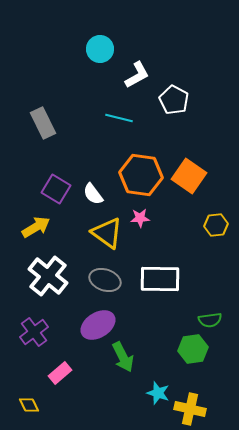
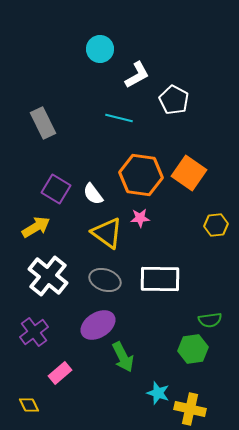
orange square: moved 3 px up
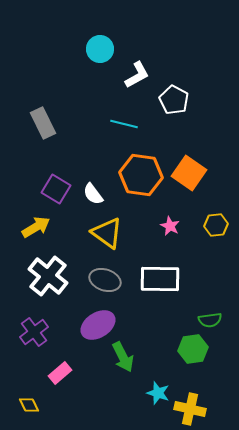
cyan line: moved 5 px right, 6 px down
pink star: moved 30 px right, 8 px down; rotated 30 degrees clockwise
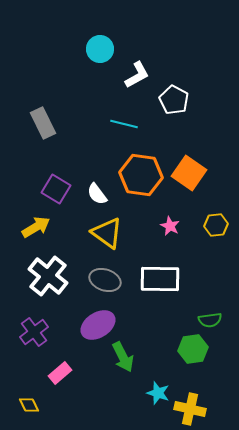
white semicircle: moved 4 px right
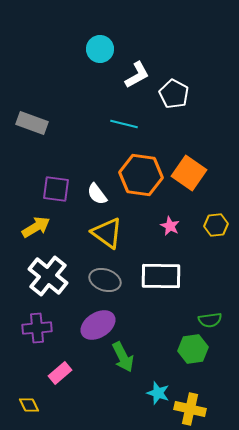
white pentagon: moved 6 px up
gray rectangle: moved 11 px left; rotated 44 degrees counterclockwise
purple square: rotated 24 degrees counterclockwise
white rectangle: moved 1 px right, 3 px up
purple cross: moved 3 px right, 4 px up; rotated 32 degrees clockwise
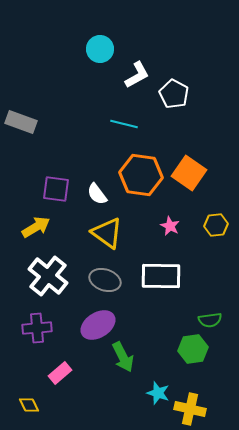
gray rectangle: moved 11 px left, 1 px up
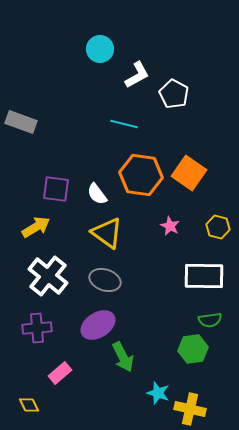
yellow hexagon: moved 2 px right, 2 px down; rotated 20 degrees clockwise
white rectangle: moved 43 px right
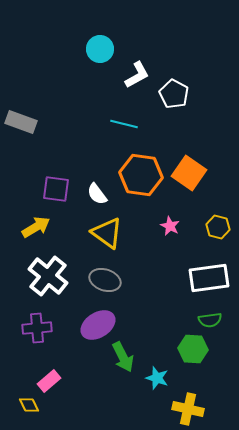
white rectangle: moved 5 px right, 2 px down; rotated 9 degrees counterclockwise
green hexagon: rotated 12 degrees clockwise
pink rectangle: moved 11 px left, 8 px down
cyan star: moved 1 px left, 15 px up
yellow cross: moved 2 px left
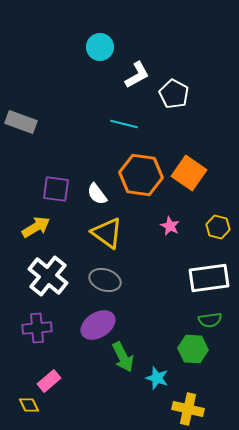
cyan circle: moved 2 px up
